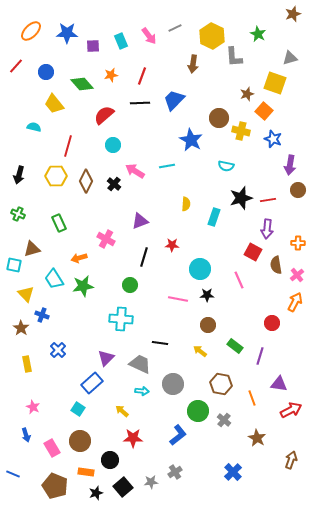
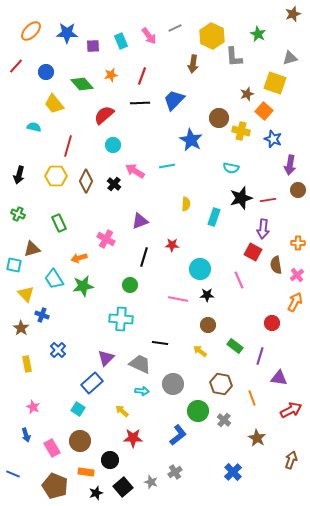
cyan semicircle at (226, 166): moved 5 px right, 2 px down
purple arrow at (267, 229): moved 4 px left
purple triangle at (279, 384): moved 6 px up
gray star at (151, 482): rotated 24 degrees clockwise
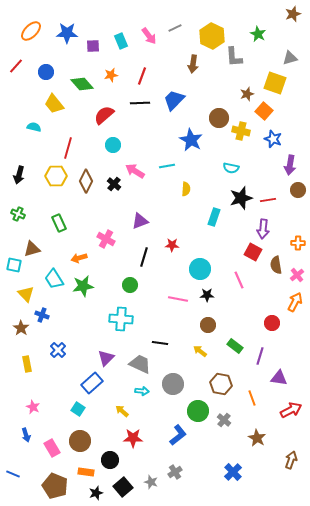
red line at (68, 146): moved 2 px down
yellow semicircle at (186, 204): moved 15 px up
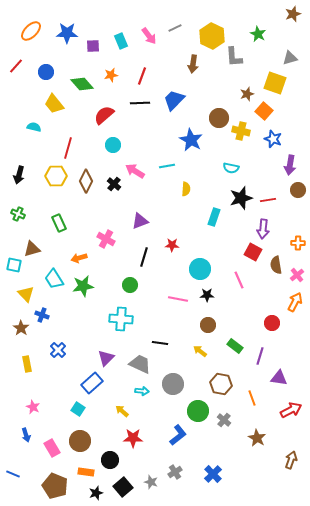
blue cross at (233, 472): moved 20 px left, 2 px down
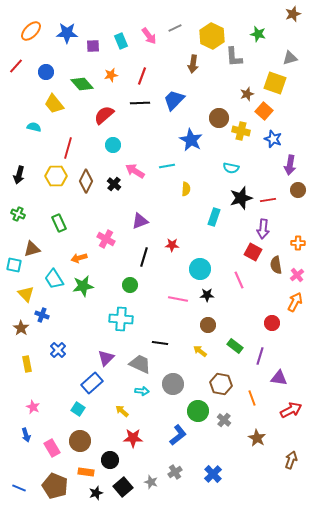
green star at (258, 34): rotated 14 degrees counterclockwise
blue line at (13, 474): moved 6 px right, 14 px down
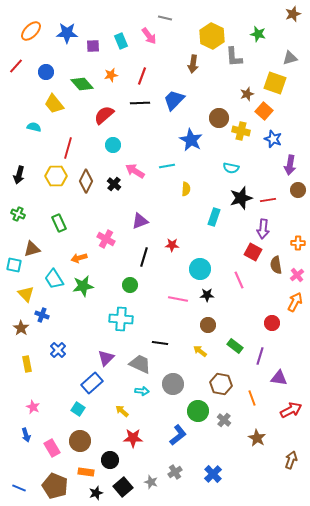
gray line at (175, 28): moved 10 px left, 10 px up; rotated 40 degrees clockwise
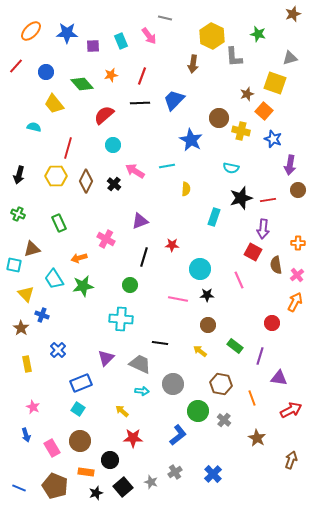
blue rectangle at (92, 383): moved 11 px left; rotated 20 degrees clockwise
